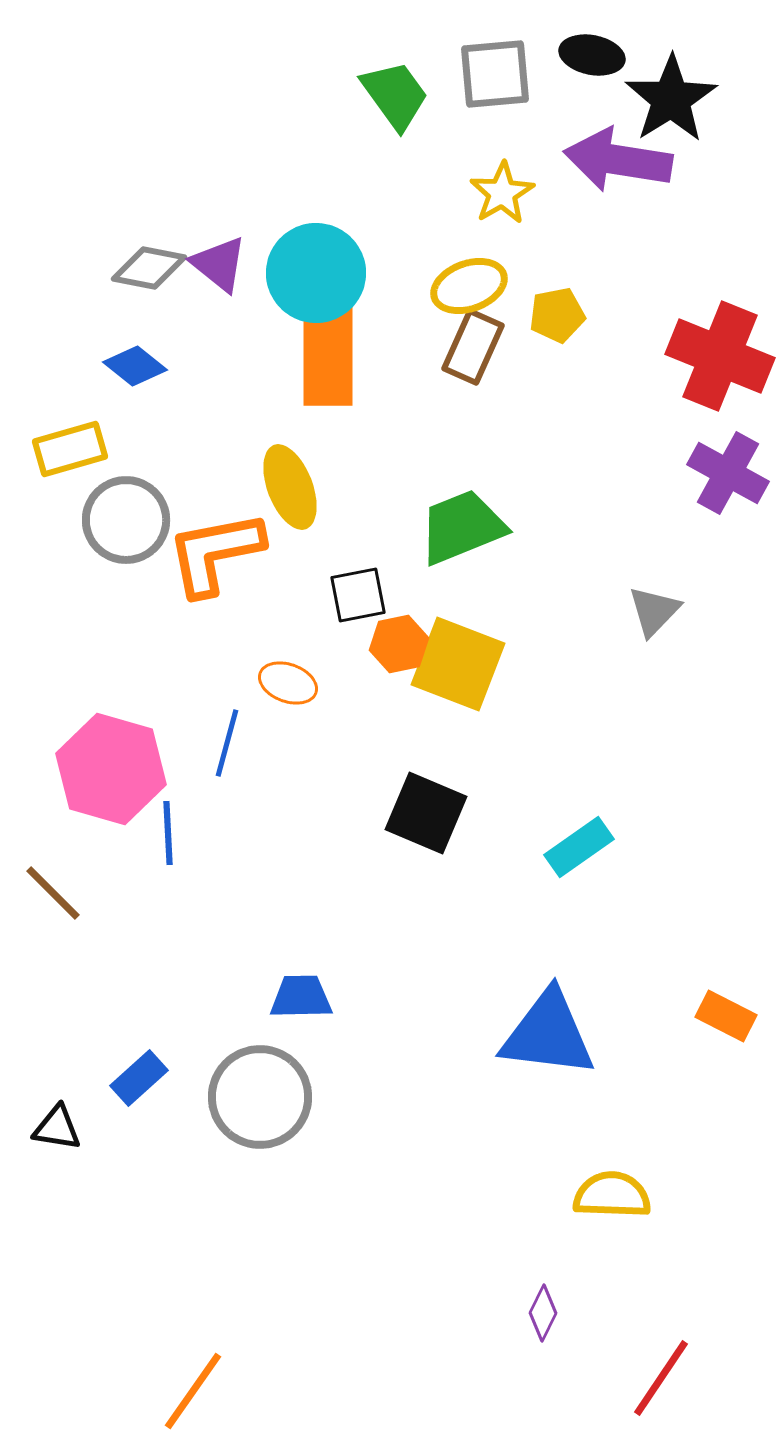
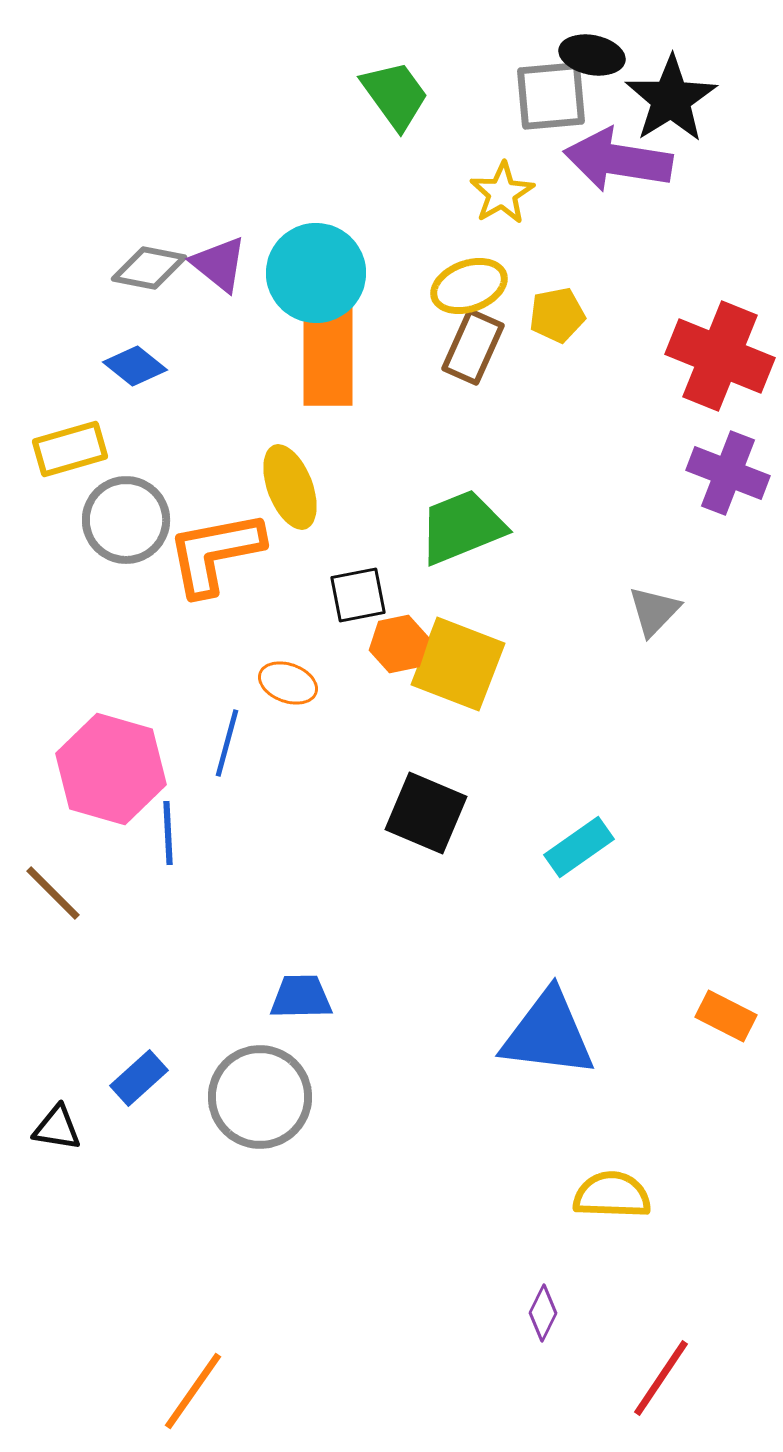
gray square at (495, 74): moved 56 px right, 22 px down
purple cross at (728, 473): rotated 8 degrees counterclockwise
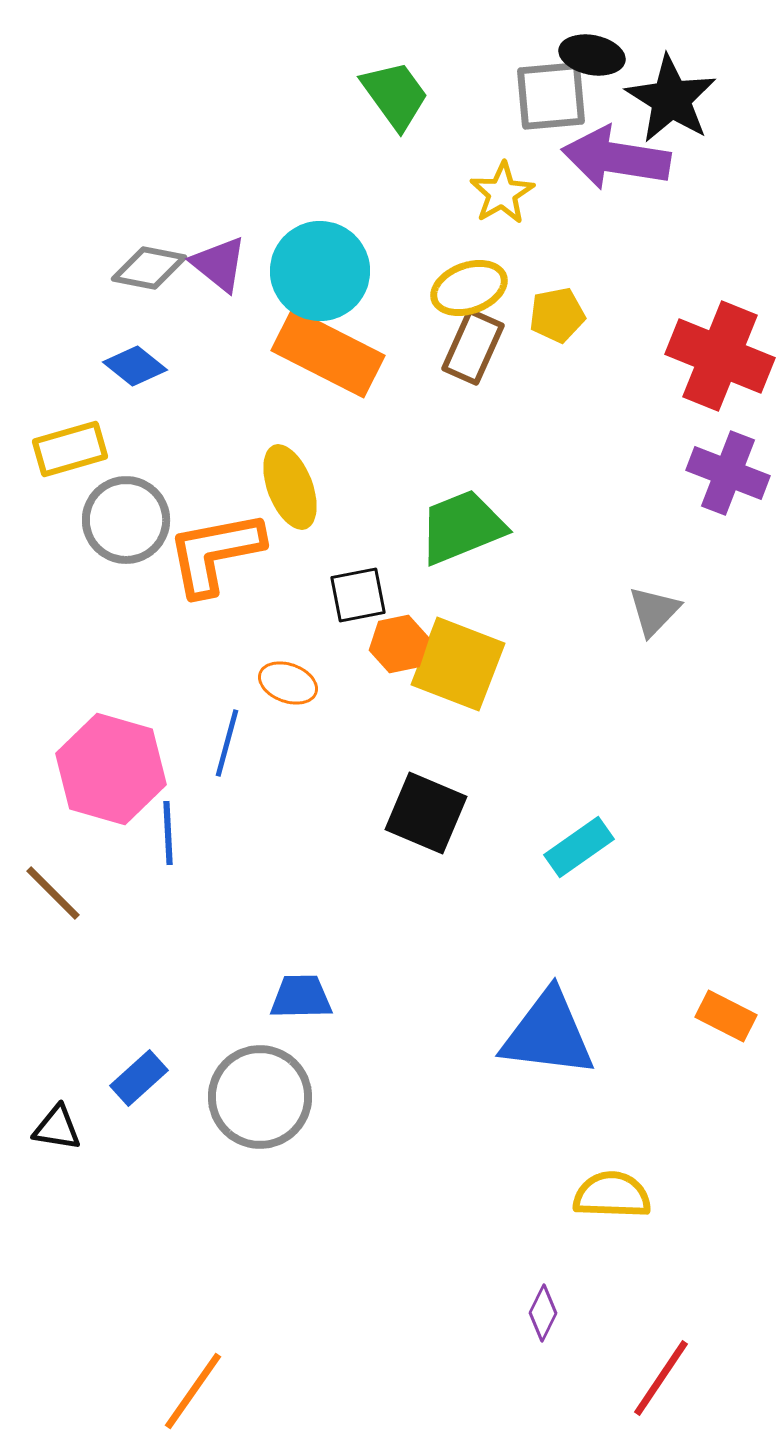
black star at (671, 99): rotated 8 degrees counterclockwise
purple arrow at (618, 160): moved 2 px left, 2 px up
cyan circle at (316, 273): moved 4 px right, 2 px up
yellow ellipse at (469, 286): moved 2 px down
orange rectangle at (328, 353): rotated 63 degrees counterclockwise
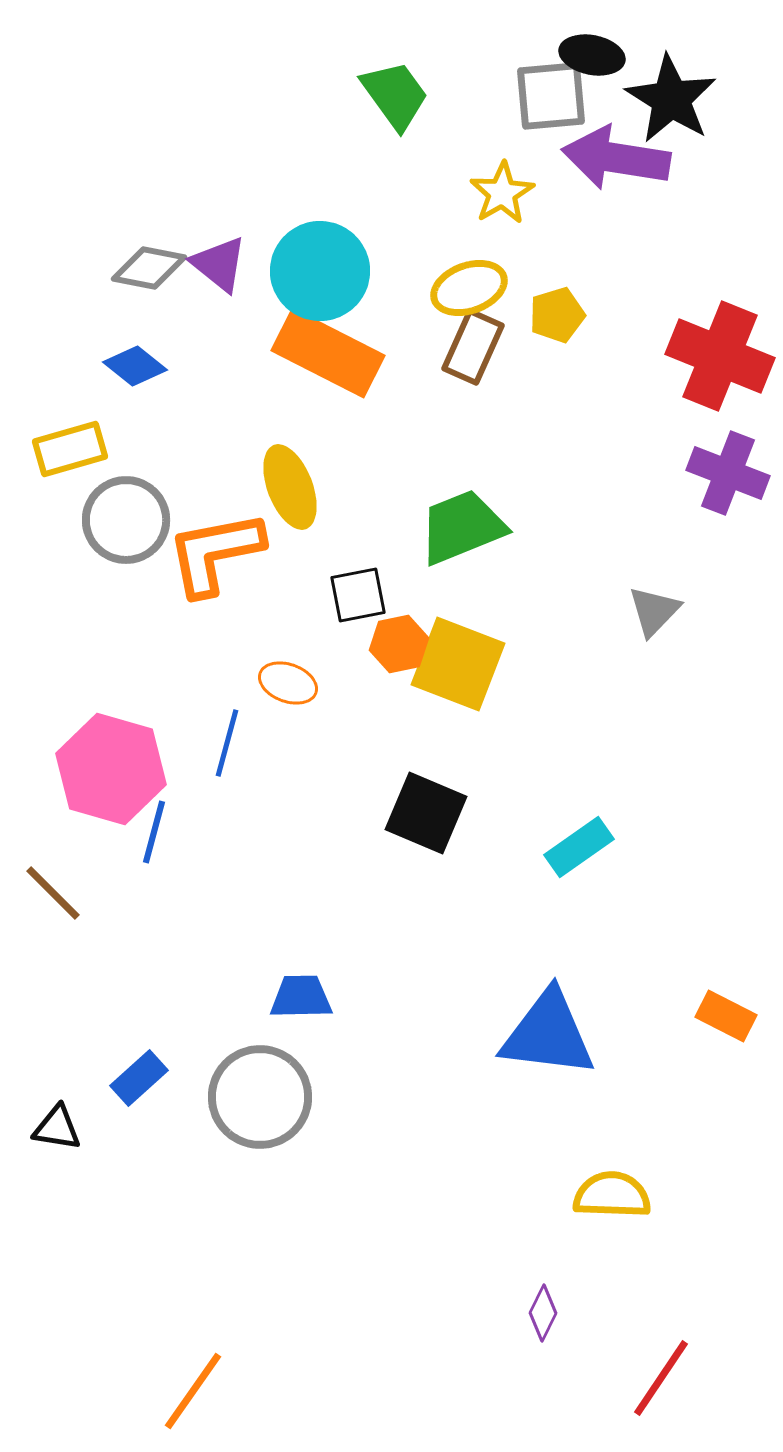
yellow pentagon at (557, 315): rotated 6 degrees counterclockwise
blue line at (168, 833): moved 14 px left, 1 px up; rotated 18 degrees clockwise
